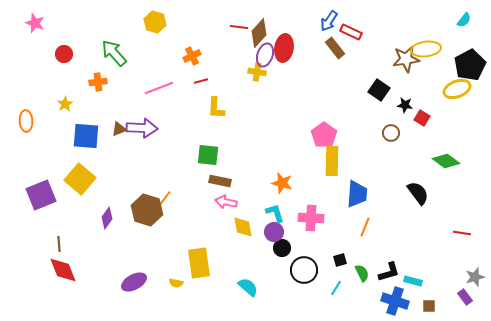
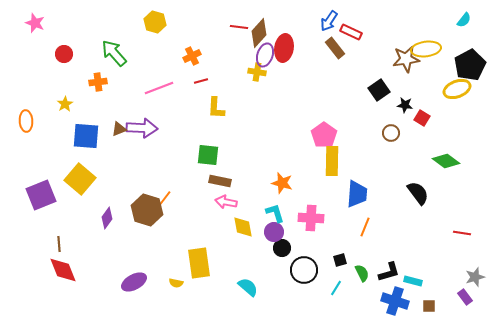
black square at (379, 90): rotated 20 degrees clockwise
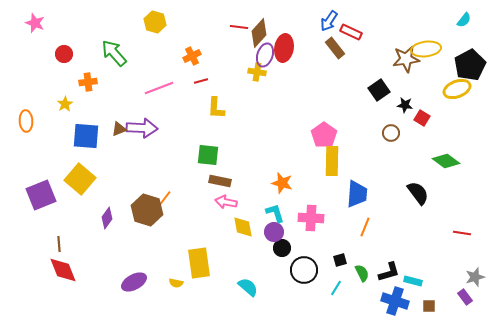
orange cross at (98, 82): moved 10 px left
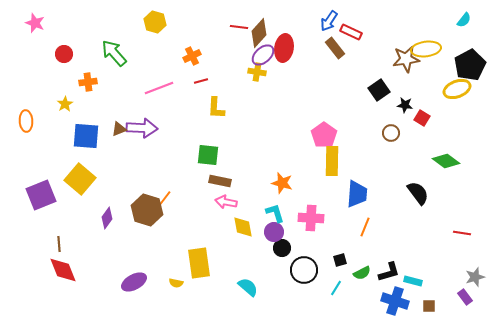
purple ellipse at (265, 55): moved 2 px left; rotated 30 degrees clockwise
green semicircle at (362, 273): rotated 90 degrees clockwise
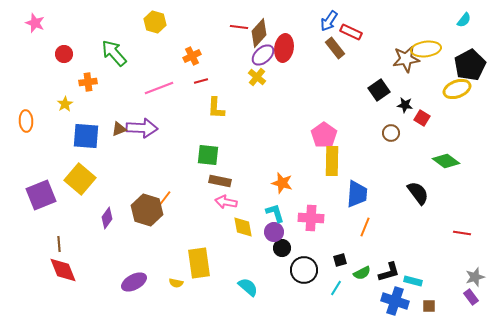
yellow cross at (257, 72): moved 5 px down; rotated 30 degrees clockwise
purple rectangle at (465, 297): moved 6 px right
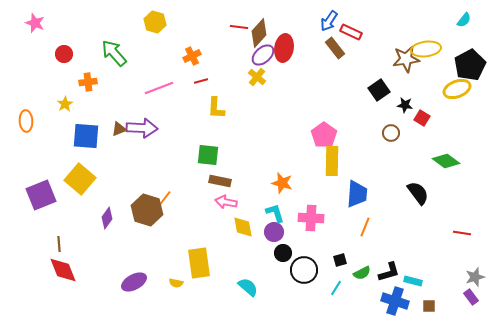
black circle at (282, 248): moved 1 px right, 5 px down
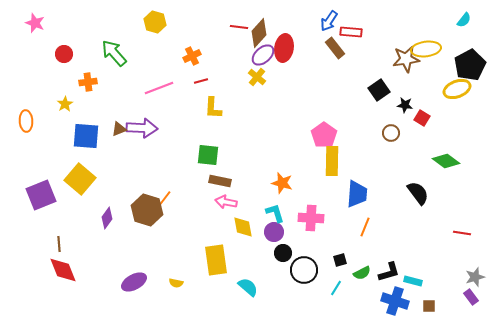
red rectangle at (351, 32): rotated 20 degrees counterclockwise
yellow L-shape at (216, 108): moved 3 px left
yellow rectangle at (199, 263): moved 17 px right, 3 px up
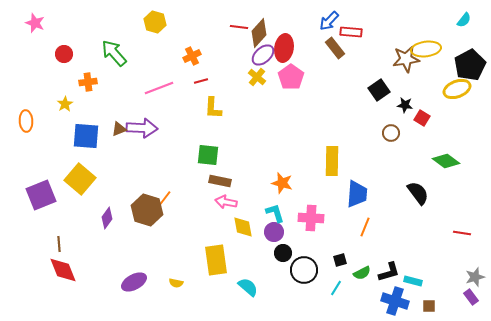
blue arrow at (329, 21): rotated 10 degrees clockwise
pink pentagon at (324, 135): moved 33 px left, 58 px up
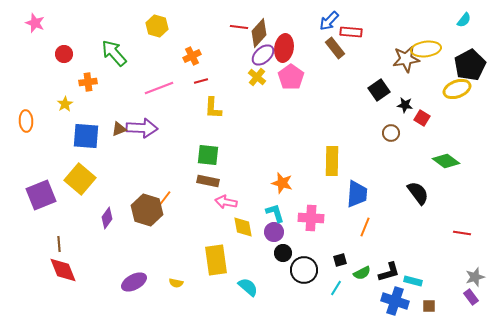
yellow hexagon at (155, 22): moved 2 px right, 4 px down
brown rectangle at (220, 181): moved 12 px left
